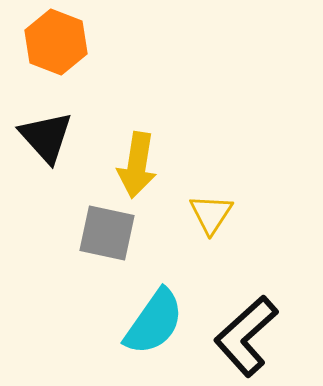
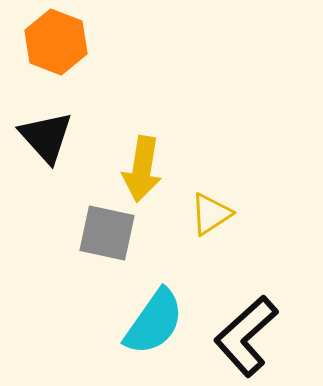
yellow arrow: moved 5 px right, 4 px down
yellow triangle: rotated 24 degrees clockwise
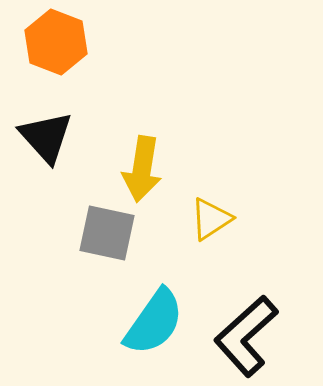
yellow triangle: moved 5 px down
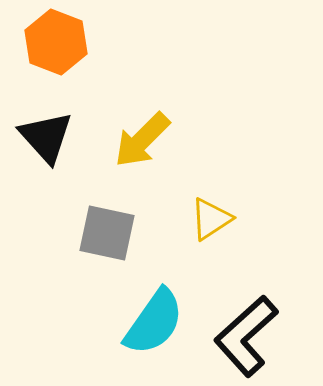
yellow arrow: moved 29 px up; rotated 36 degrees clockwise
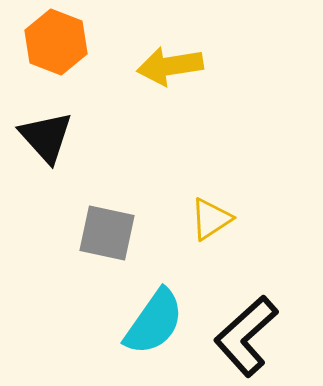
yellow arrow: moved 28 px right, 74 px up; rotated 36 degrees clockwise
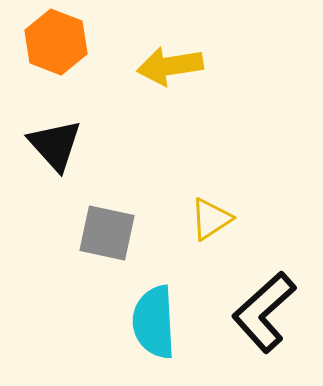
black triangle: moved 9 px right, 8 px down
cyan semicircle: rotated 142 degrees clockwise
black L-shape: moved 18 px right, 24 px up
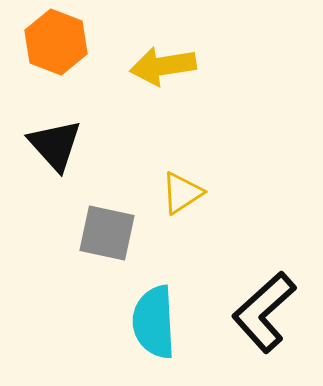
yellow arrow: moved 7 px left
yellow triangle: moved 29 px left, 26 px up
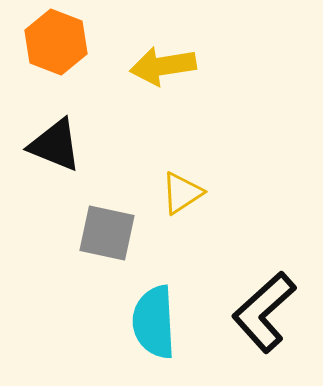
black triangle: rotated 26 degrees counterclockwise
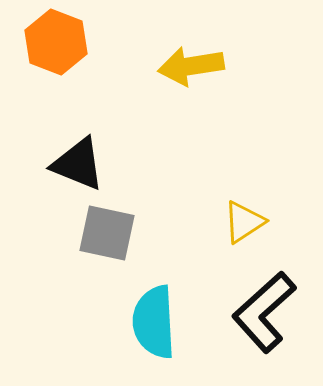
yellow arrow: moved 28 px right
black triangle: moved 23 px right, 19 px down
yellow triangle: moved 62 px right, 29 px down
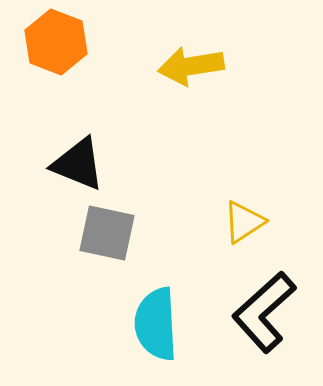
cyan semicircle: moved 2 px right, 2 px down
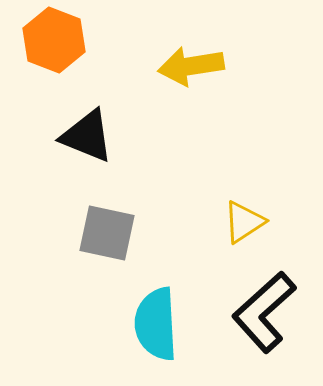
orange hexagon: moved 2 px left, 2 px up
black triangle: moved 9 px right, 28 px up
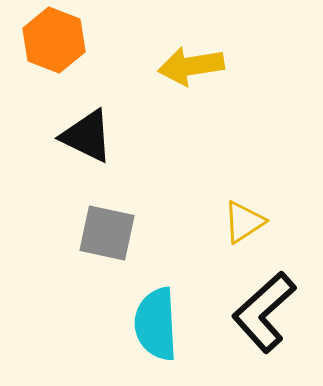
black triangle: rotated 4 degrees clockwise
